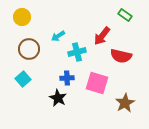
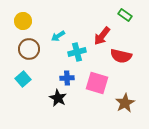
yellow circle: moved 1 px right, 4 px down
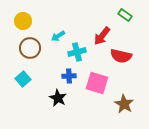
brown circle: moved 1 px right, 1 px up
blue cross: moved 2 px right, 2 px up
brown star: moved 1 px left, 1 px down; rotated 12 degrees counterclockwise
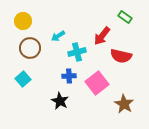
green rectangle: moved 2 px down
pink square: rotated 35 degrees clockwise
black star: moved 2 px right, 3 px down
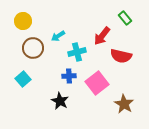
green rectangle: moved 1 px down; rotated 16 degrees clockwise
brown circle: moved 3 px right
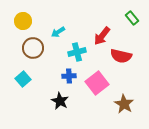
green rectangle: moved 7 px right
cyan arrow: moved 4 px up
